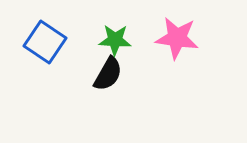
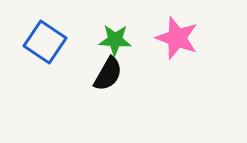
pink star: rotated 12 degrees clockwise
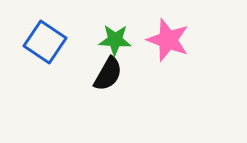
pink star: moved 9 px left, 2 px down
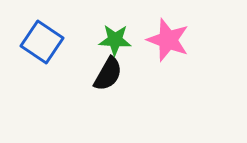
blue square: moved 3 px left
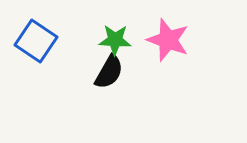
blue square: moved 6 px left, 1 px up
black semicircle: moved 1 px right, 2 px up
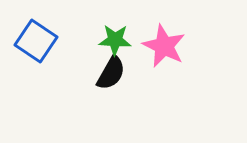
pink star: moved 4 px left, 6 px down; rotated 6 degrees clockwise
black semicircle: moved 2 px right, 1 px down
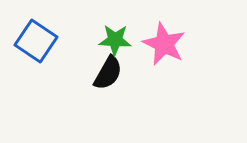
pink star: moved 2 px up
black semicircle: moved 3 px left
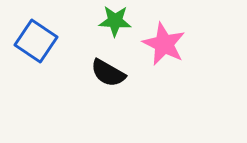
green star: moved 19 px up
black semicircle: rotated 90 degrees clockwise
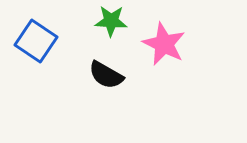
green star: moved 4 px left
black semicircle: moved 2 px left, 2 px down
